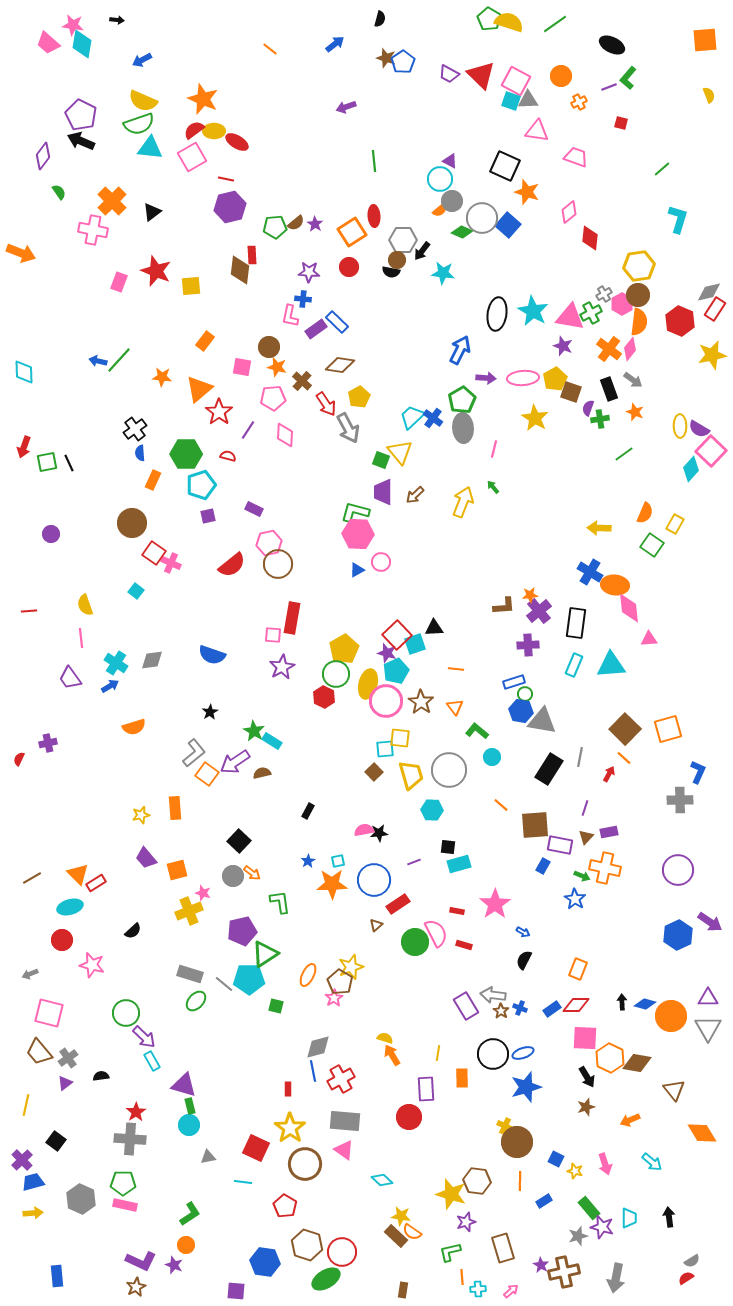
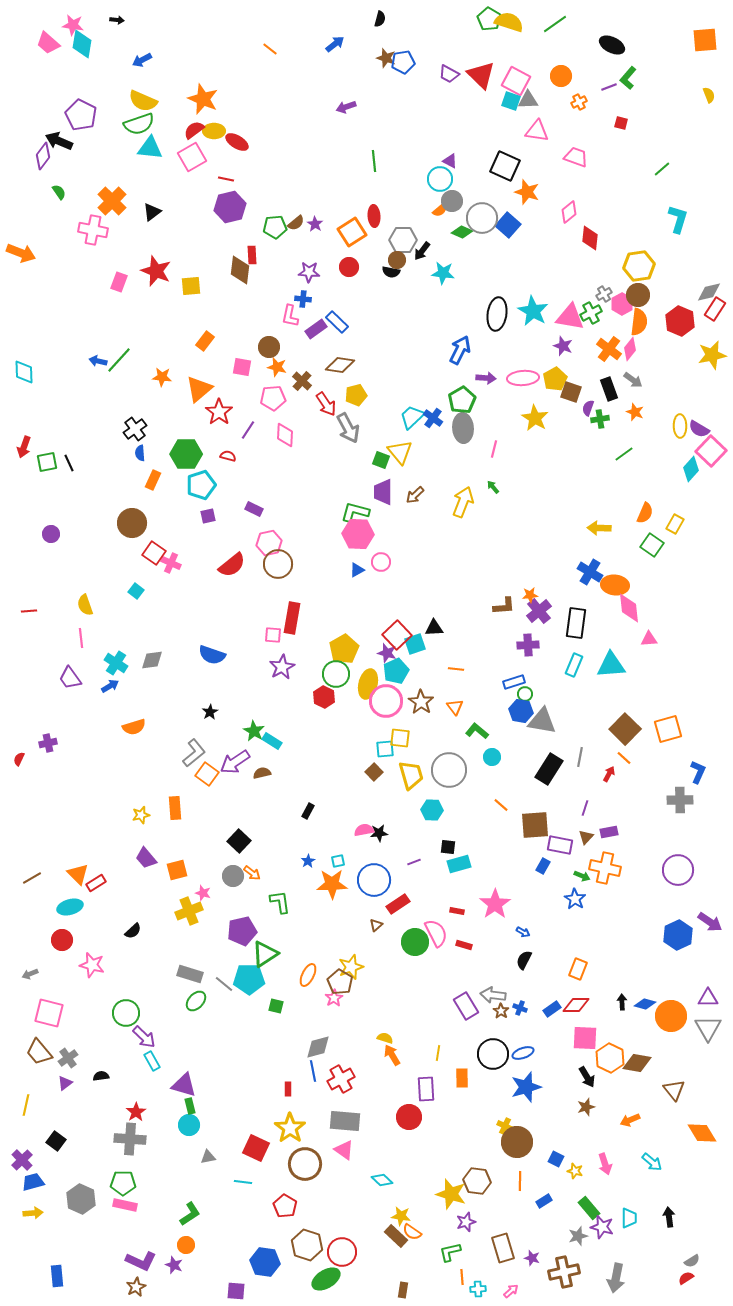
blue pentagon at (403, 62): rotated 25 degrees clockwise
black arrow at (81, 141): moved 22 px left
yellow pentagon at (359, 397): moved 3 px left, 2 px up; rotated 15 degrees clockwise
purple star at (541, 1265): moved 9 px left, 7 px up; rotated 14 degrees counterclockwise
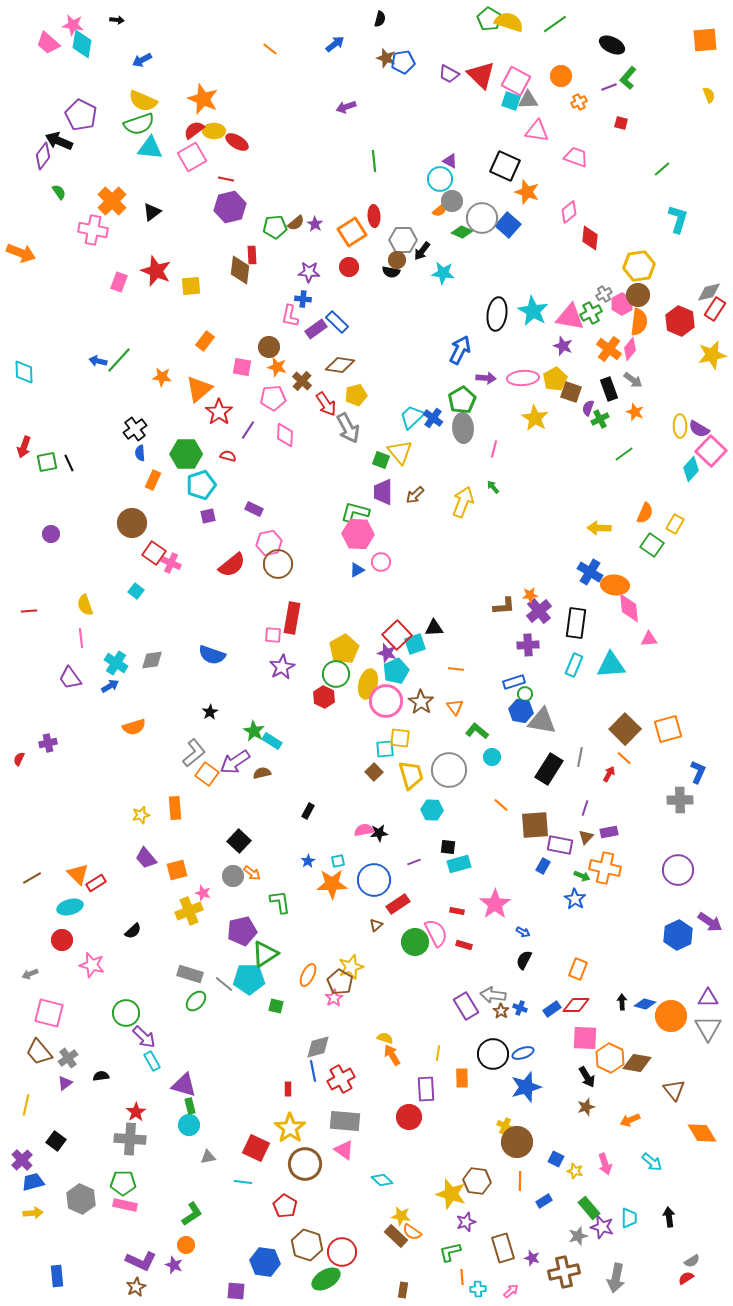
green cross at (600, 419): rotated 18 degrees counterclockwise
green L-shape at (190, 1214): moved 2 px right
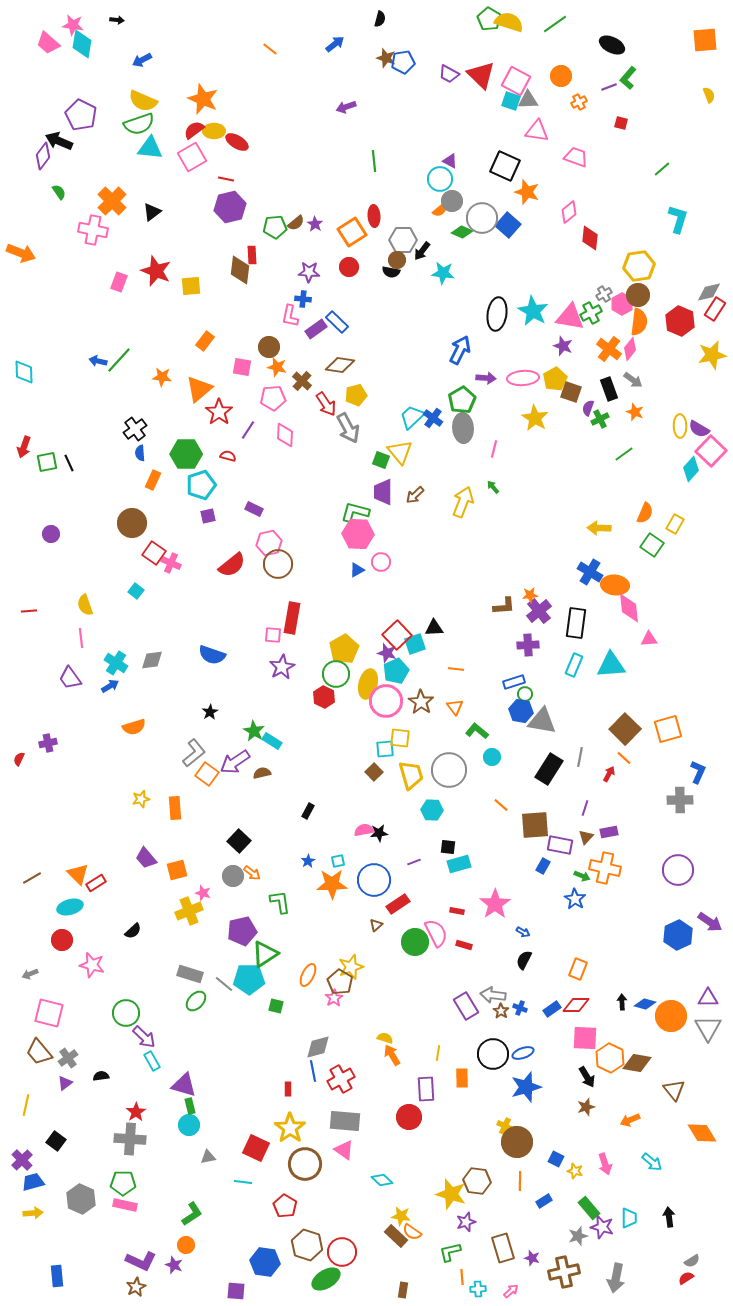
yellow star at (141, 815): moved 16 px up
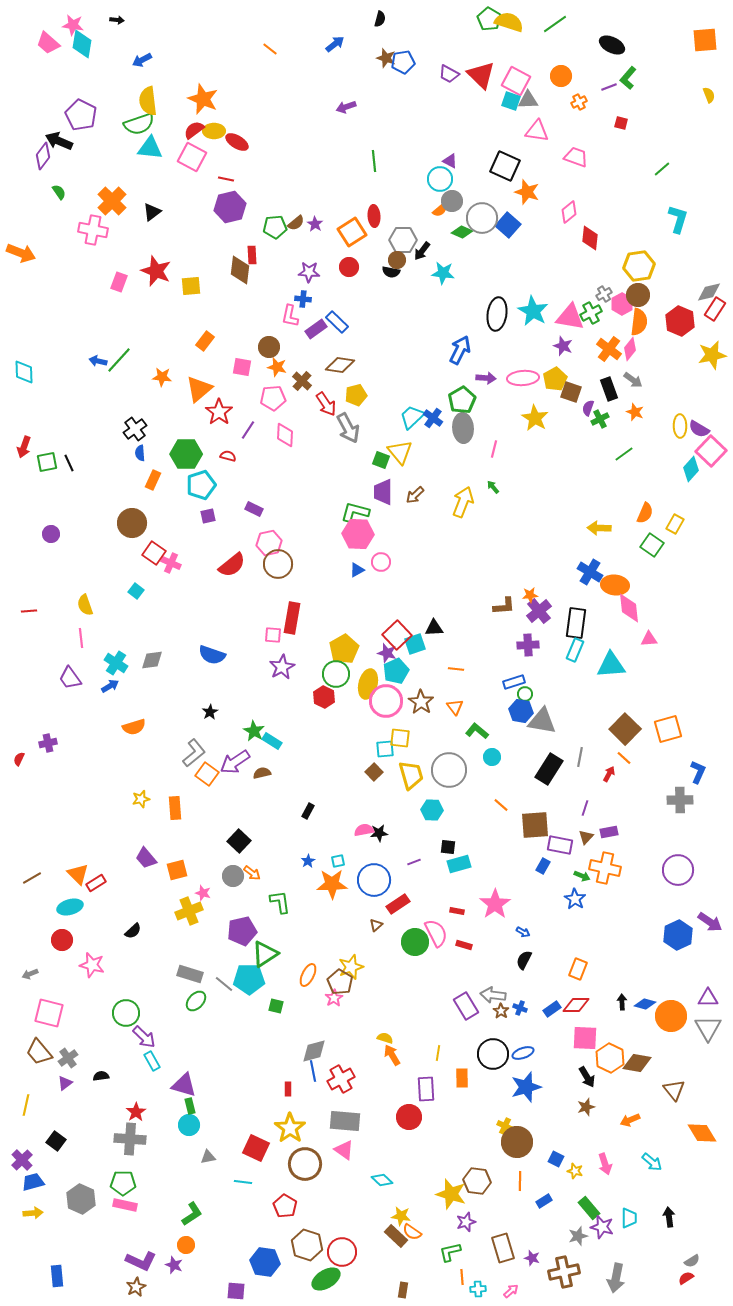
yellow semicircle at (143, 101): moved 5 px right; rotated 60 degrees clockwise
pink square at (192, 157): rotated 32 degrees counterclockwise
cyan rectangle at (574, 665): moved 1 px right, 15 px up
gray diamond at (318, 1047): moved 4 px left, 4 px down
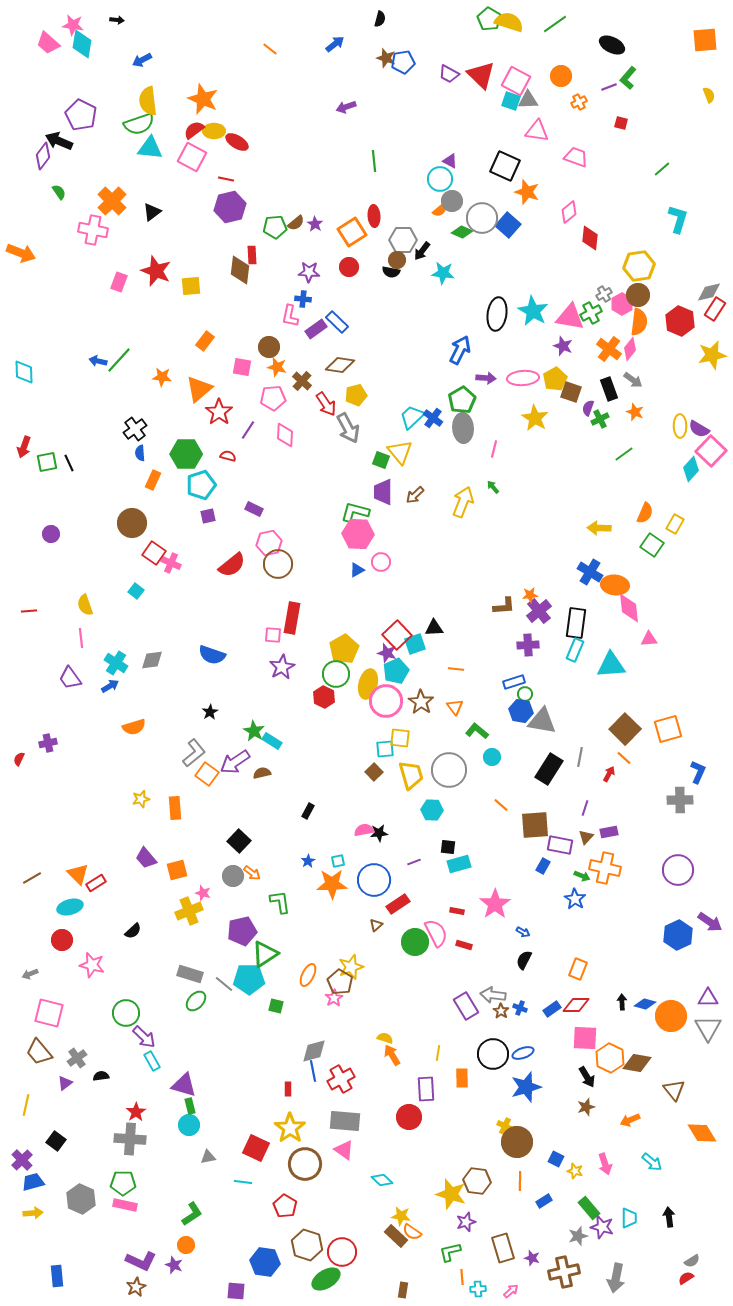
gray cross at (68, 1058): moved 9 px right
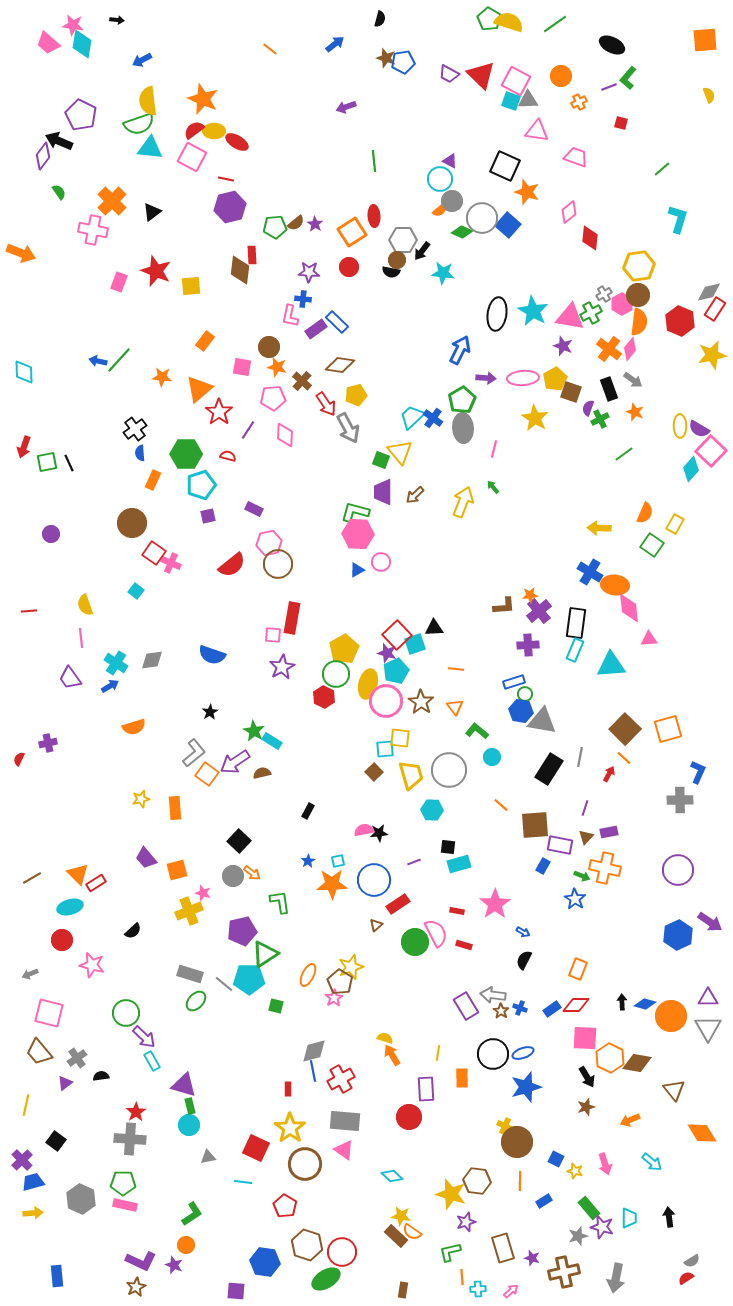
cyan diamond at (382, 1180): moved 10 px right, 4 px up
